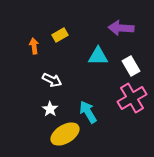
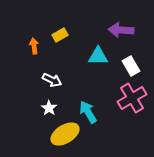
purple arrow: moved 2 px down
white star: moved 1 px left, 1 px up
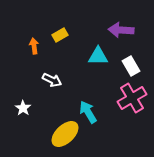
white star: moved 26 px left
yellow ellipse: rotated 12 degrees counterclockwise
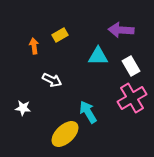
white star: rotated 28 degrees counterclockwise
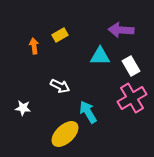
cyan triangle: moved 2 px right
white arrow: moved 8 px right, 6 px down
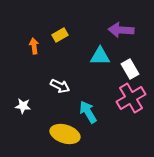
white rectangle: moved 1 px left, 3 px down
pink cross: moved 1 px left
white star: moved 2 px up
yellow ellipse: rotated 60 degrees clockwise
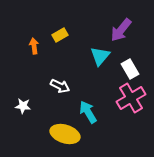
purple arrow: rotated 55 degrees counterclockwise
cyan triangle: rotated 50 degrees counterclockwise
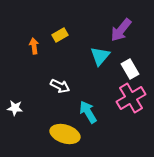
white star: moved 8 px left, 2 px down
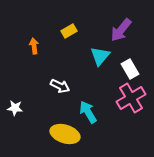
yellow rectangle: moved 9 px right, 4 px up
